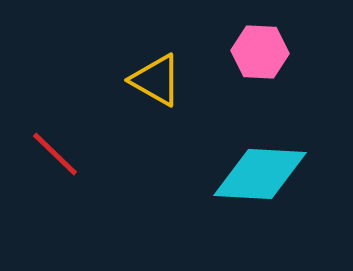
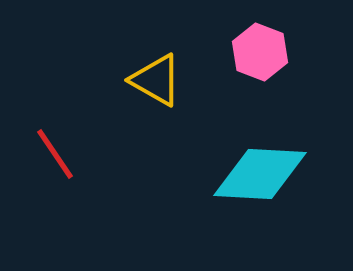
pink hexagon: rotated 18 degrees clockwise
red line: rotated 12 degrees clockwise
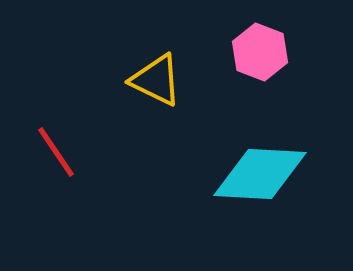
yellow triangle: rotated 4 degrees counterclockwise
red line: moved 1 px right, 2 px up
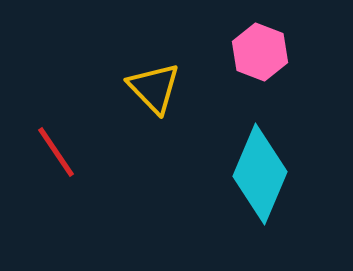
yellow triangle: moved 2 px left, 8 px down; rotated 20 degrees clockwise
cyan diamond: rotated 70 degrees counterclockwise
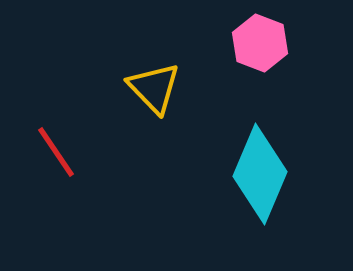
pink hexagon: moved 9 px up
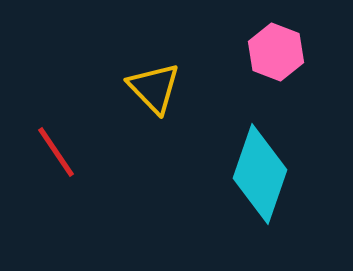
pink hexagon: moved 16 px right, 9 px down
cyan diamond: rotated 4 degrees counterclockwise
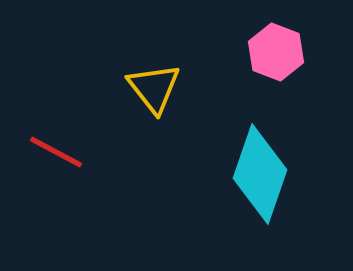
yellow triangle: rotated 6 degrees clockwise
red line: rotated 28 degrees counterclockwise
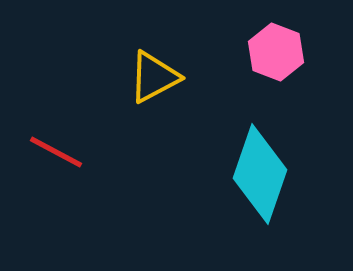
yellow triangle: moved 11 px up; rotated 40 degrees clockwise
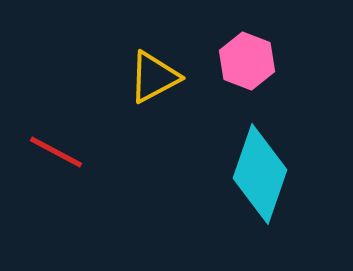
pink hexagon: moved 29 px left, 9 px down
